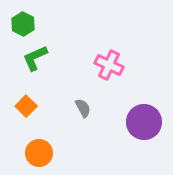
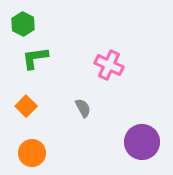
green L-shape: rotated 16 degrees clockwise
purple circle: moved 2 px left, 20 px down
orange circle: moved 7 px left
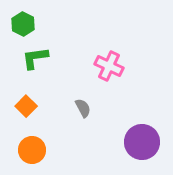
pink cross: moved 1 px down
orange circle: moved 3 px up
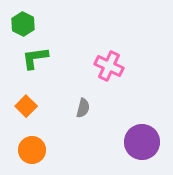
gray semicircle: rotated 42 degrees clockwise
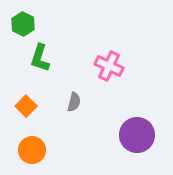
green L-shape: moved 5 px right; rotated 64 degrees counterclockwise
gray semicircle: moved 9 px left, 6 px up
purple circle: moved 5 px left, 7 px up
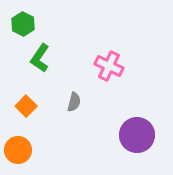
green L-shape: rotated 16 degrees clockwise
orange circle: moved 14 px left
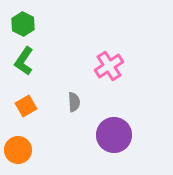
green L-shape: moved 16 px left, 3 px down
pink cross: rotated 32 degrees clockwise
gray semicircle: rotated 18 degrees counterclockwise
orange square: rotated 15 degrees clockwise
purple circle: moved 23 px left
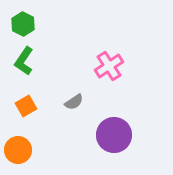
gray semicircle: rotated 60 degrees clockwise
